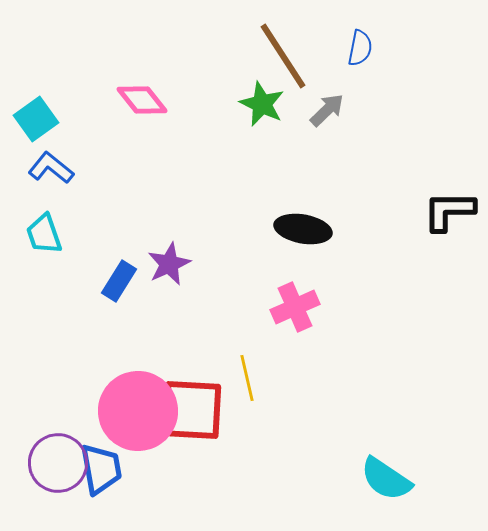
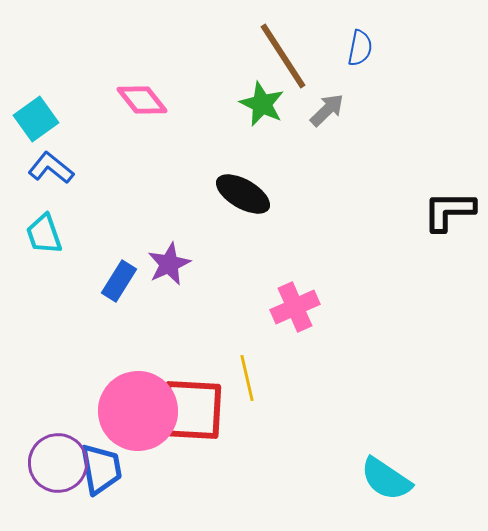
black ellipse: moved 60 px left, 35 px up; rotated 20 degrees clockwise
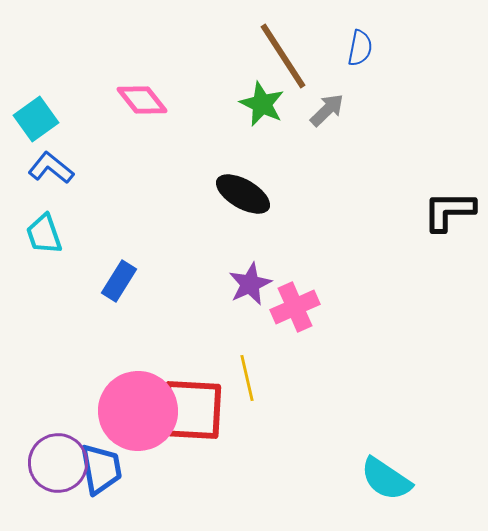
purple star: moved 81 px right, 20 px down
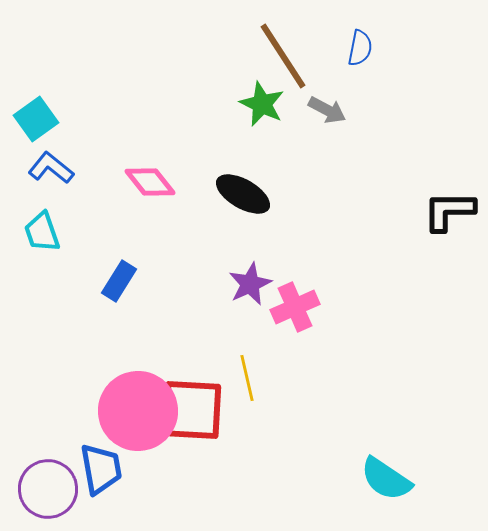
pink diamond: moved 8 px right, 82 px down
gray arrow: rotated 72 degrees clockwise
cyan trapezoid: moved 2 px left, 2 px up
purple circle: moved 10 px left, 26 px down
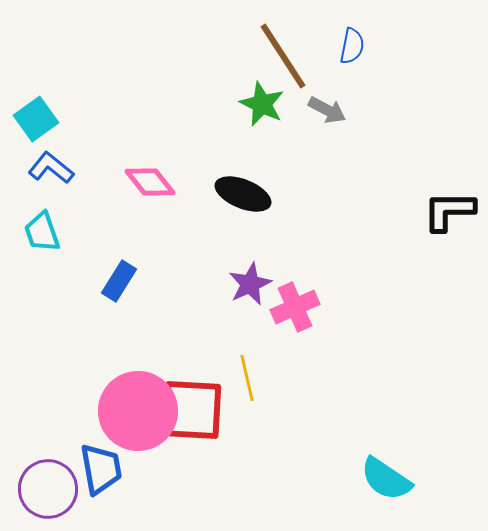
blue semicircle: moved 8 px left, 2 px up
black ellipse: rotated 8 degrees counterclockwise
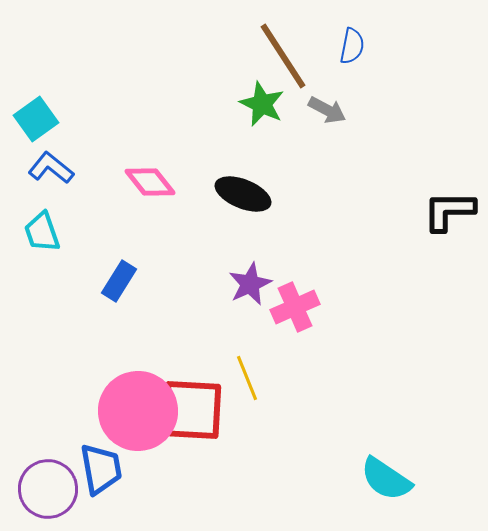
yellow line: rotated 9 degrees counterclockwise
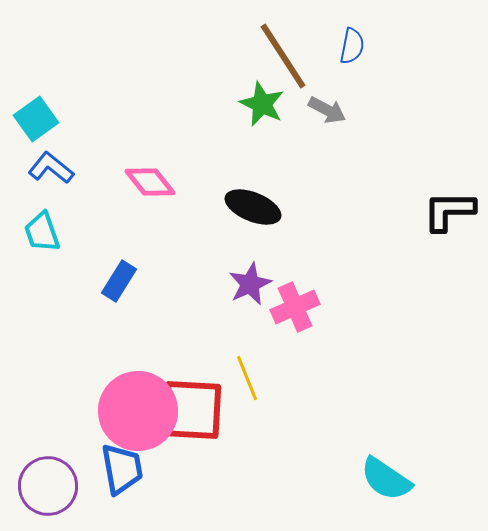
black ellipse: moved 10 px right, 13 px down
blue trapezoid: moved 21 px right
purple circle: moved 3 px up
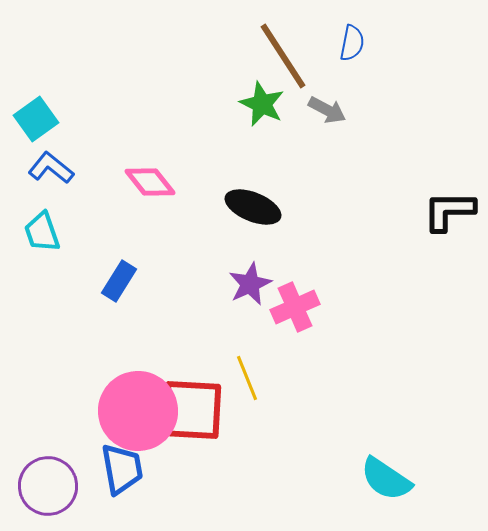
blue semicircle: moved 3 px up
